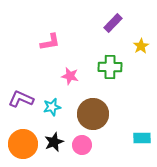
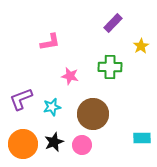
purple L-shape: rotated 45 degrees counterclockwise
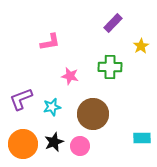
pink circle: moved 2 px left, 1 px down
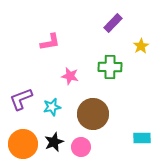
pink circle: moved 1 px right, 1 px down
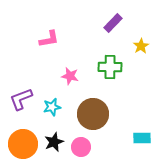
pink L-shape: moved 1 px left, 3 px up
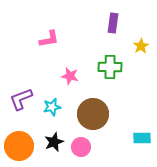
purple rectangle: rotated 36 degrees counterclockwise
orange circle: moved 4 px left, 2 px down
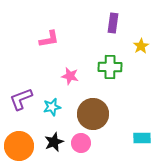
pink circle: moved 4 px up
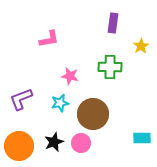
cyan star: moved 8 px right, 4 px up
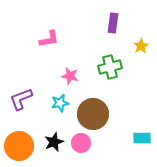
green cross: rotated 15 degrees counterclockwise
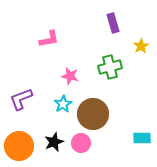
purple rectangle: rotated 24 degrees counterclockwise
cyan star: moved 3 px right, 1 px down; rotated 18 degrees counterclockwise
